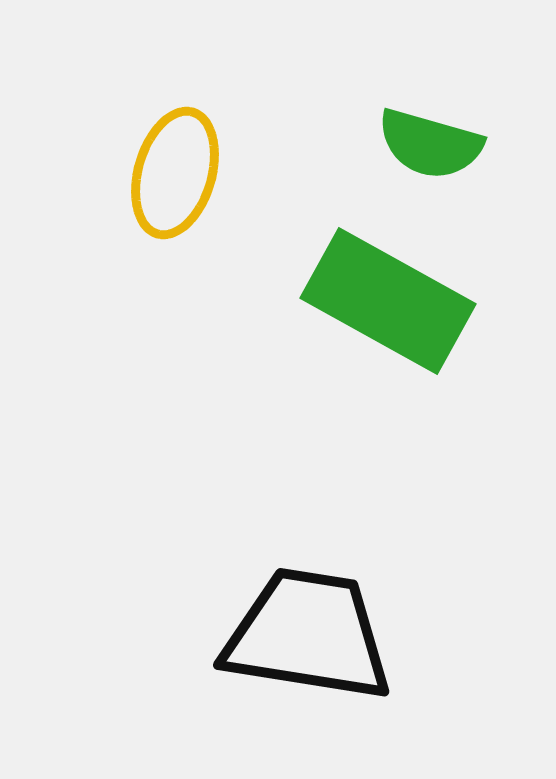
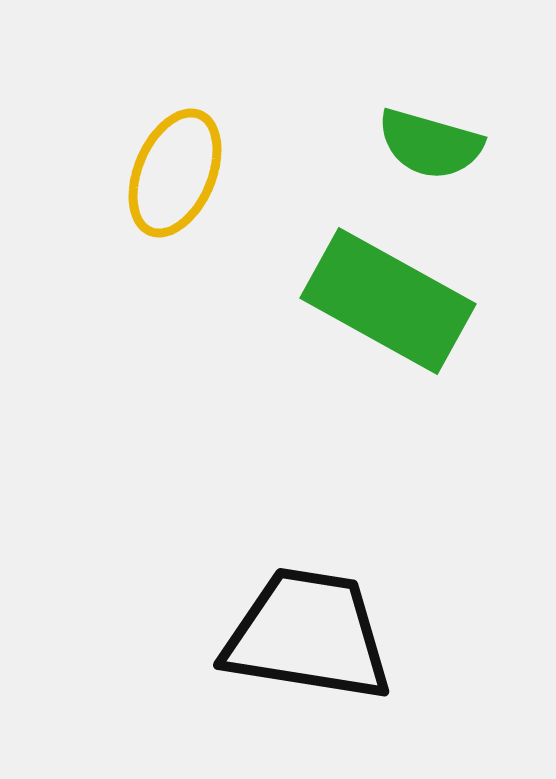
yellow ellipse: rotated 7 degrees clockwise
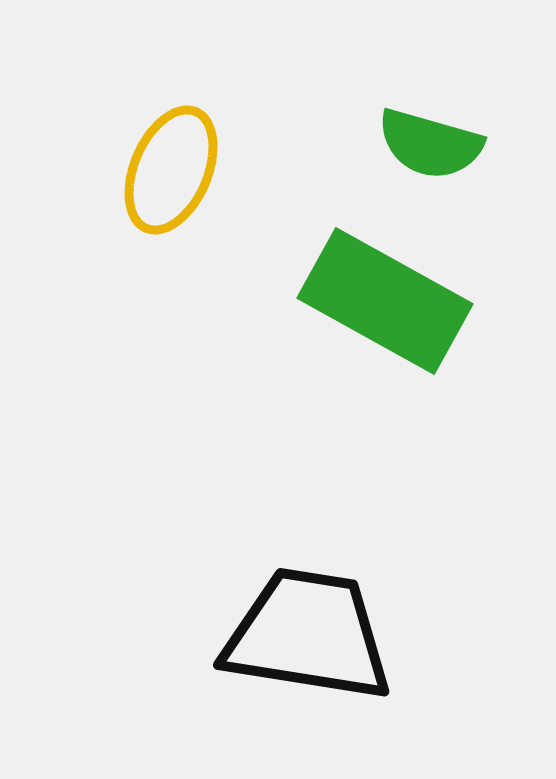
yellow ellipse: moved 4 px left, 3 px up
green rectangle: moved 3 px left
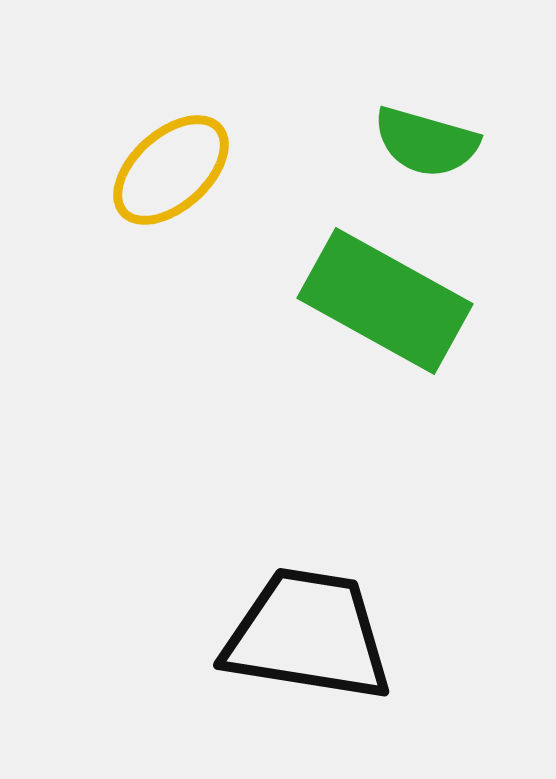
green semicircle: moved 4 px left, 2 px up
yellow ellipse: rotated 25 degrees clockwise
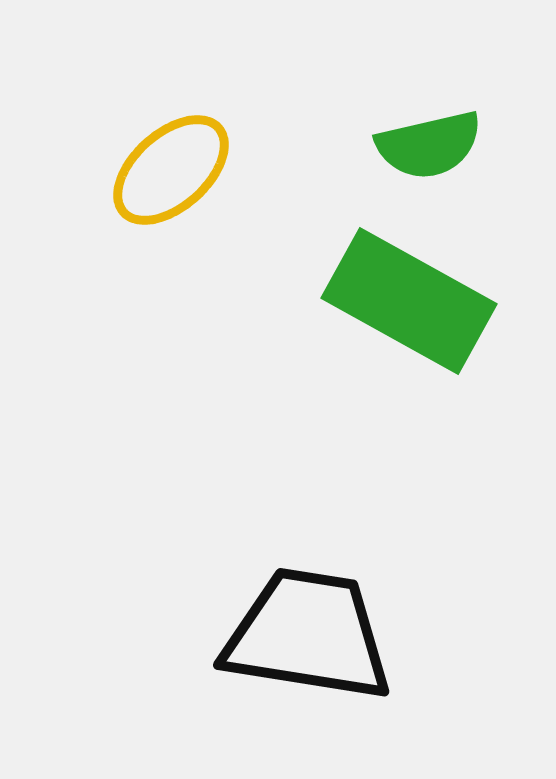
green semicircle: moved 3 px right, 3 px down; rotated 29 degrees counterclockwise
green rectangle: moved 24 px right
